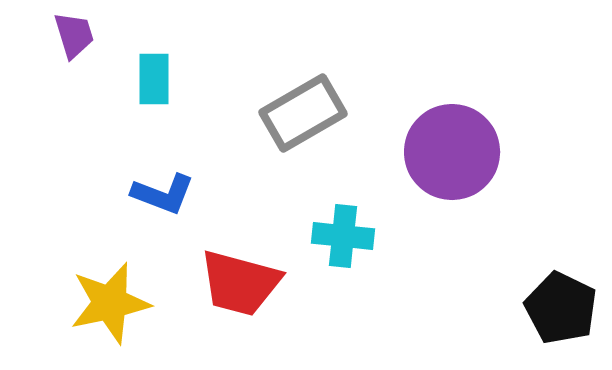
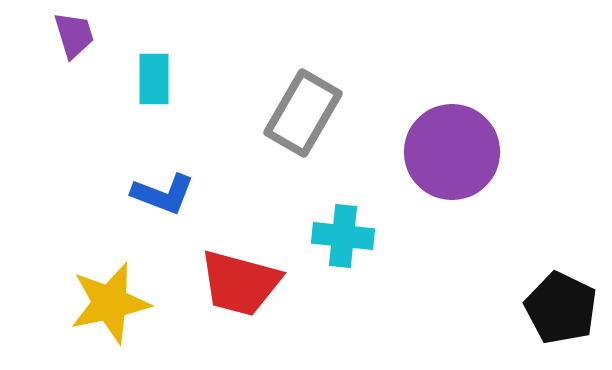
gray rectangle: rotated 30 degrees counterclockwise
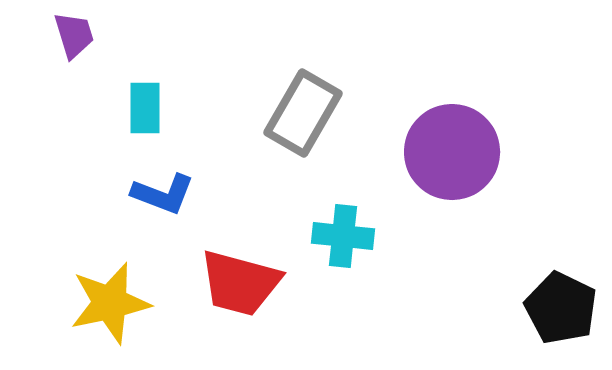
cyan rectangle: moved 9 px left, 29 px down
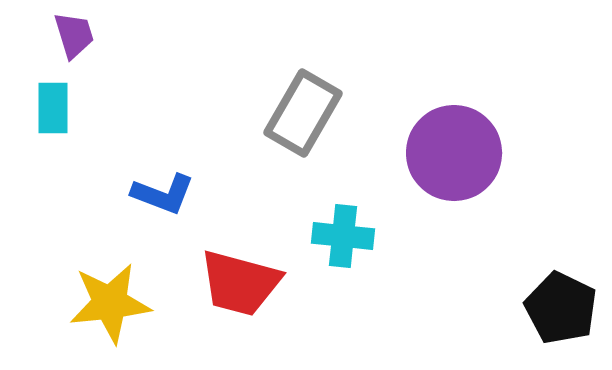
cyan rectangle: moved 92 px left
purple circle: moved 2 px right, 1 px down
yellow star: rotated 6 degrees clockwise
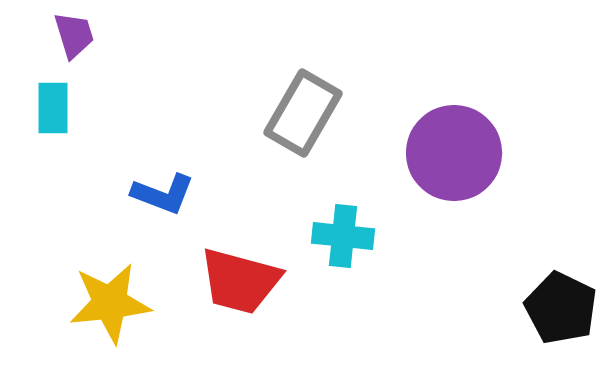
red trapezoid: moved 2 px up
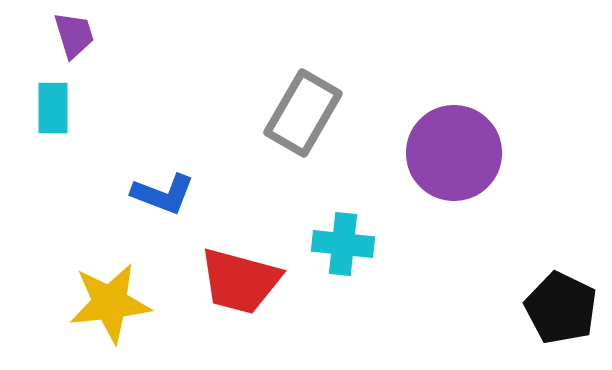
cyan cross: moved 8 px down
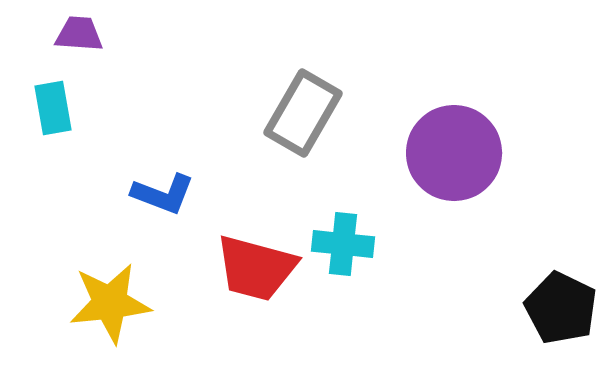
purple trapezoid: moved 5 px right, 1 px up; rotated 69 degrees counterclockwise
cyan rectangle: rotated 10 degrees counterclockwise
red trapezoid: moved 16 px right, 13 px up
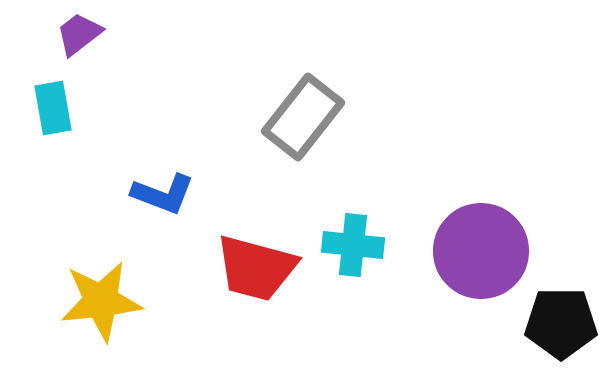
purple trapezoid: rotated 42 degrees counterclockwise
gray rectangle: moved 4 px down; rotated 8 degrees clockwise
purple circle: moved 27 px right, 98 px down
cyan cross: moved 10 px right, 1 px down
yellow star: moved 9 px left, 2 px up
black pentagon: moved 15 px down; rotated 26 degrees counterclockwise
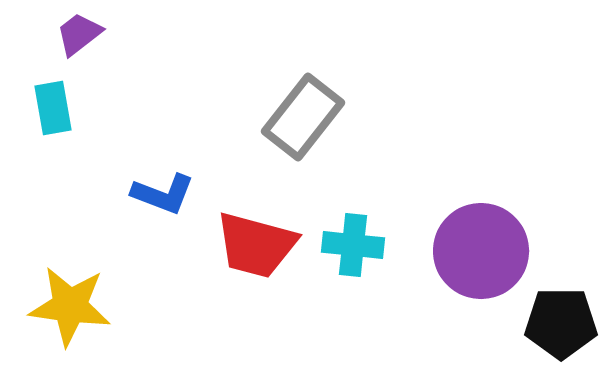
red trapezoid: moved 23 px up
yellow star: moved 31 px left, 5 px down; rotated 14 degrees clockwise
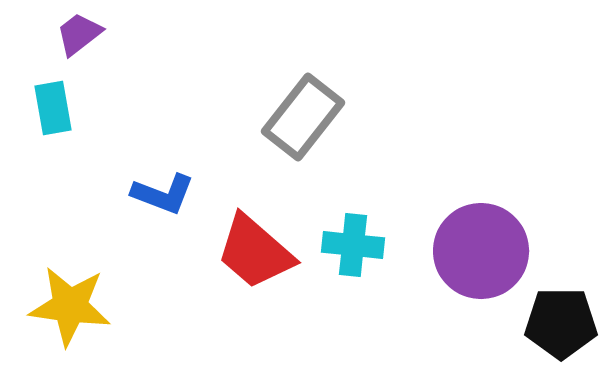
red trapezoid: moved 1 px left, 7 px down; rotated 26 degrees clockwise
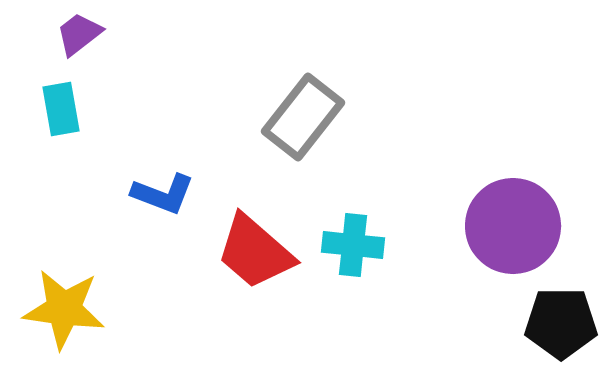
cyan rectangle: moved 8 px right, 1 px down
purple circle: moved 32 px right, 25 px up
yellow star: moved 6 px left, 3 px down
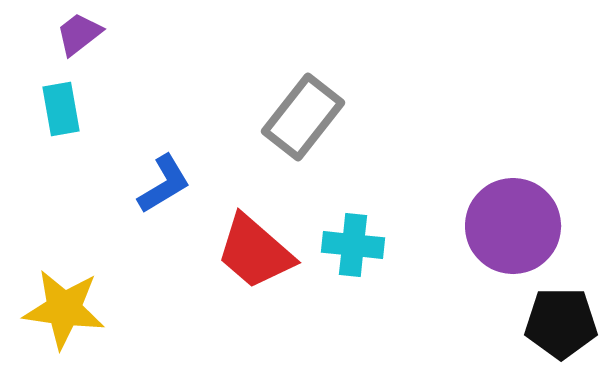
blue L-shape: moved 1 px right, 10 px up; rotated 52 degrees counterclockwise
